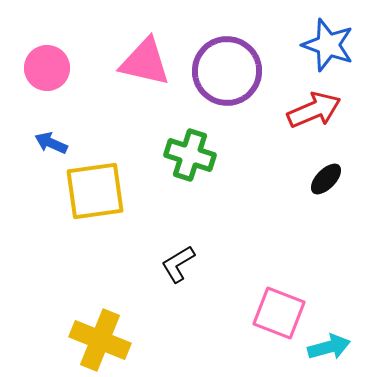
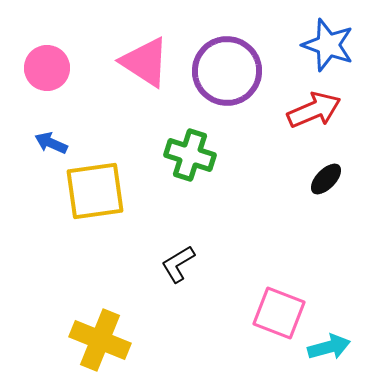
pink triangle: rotated 20 degrees clockwise
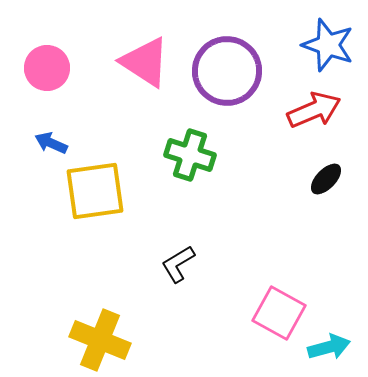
pink square: rotated 8 degrees clockwise
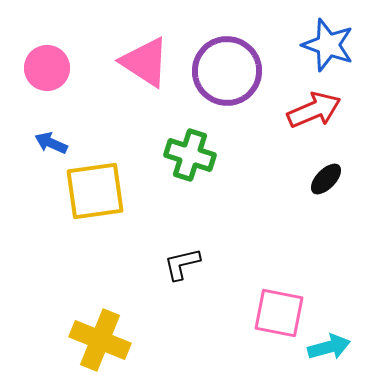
black L-shape: moved 4 px right; rotated 18 degrees clockwise
pink square: rotated 18 degrees counterclockwise
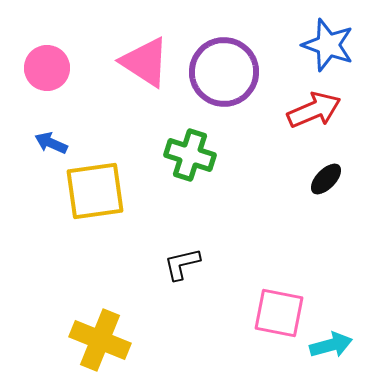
purple circle: moved 3 px left, 1 px down
cyan arrow: moved 2 px right, 2 px up
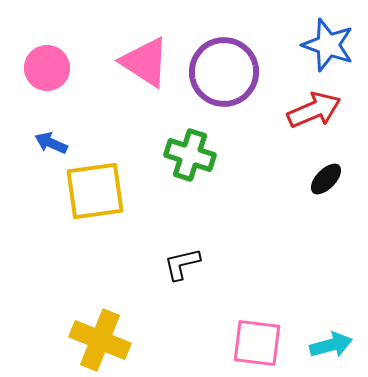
pink square: moved 22 px left, 30 px down; rotated 4 degrees counterclockwise
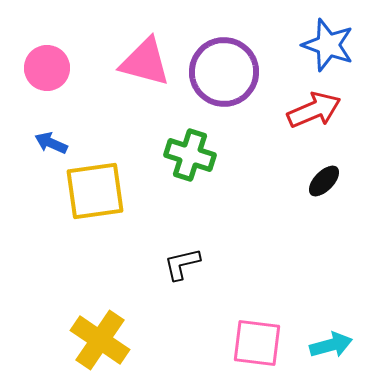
pink triangle: rotated 18 degrees counterclockwise
black ellipse: moved 2 px left, 2 px down
yellow cross: rotated 12 degrees clockwise
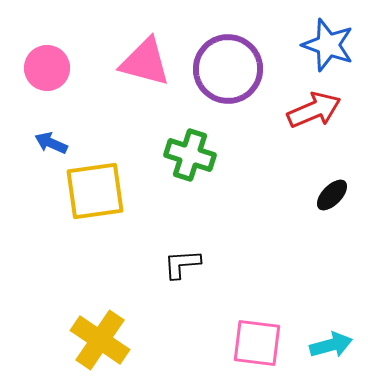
purple circle: moved 4 px right, 3 px up
black ellipse: moved 8 px right, 14 px down
black L-shape: rotated 9 degrees clockwise
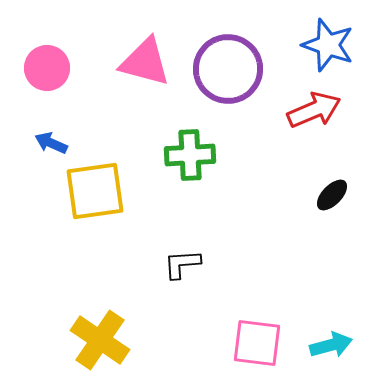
green cross: rotated 21 degrees counterclockwise
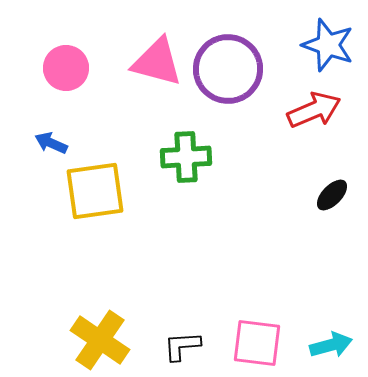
pink triangle: moved 12 px right
pink circle: moved 19 px right
green cross: moved 4 px left, 2 px down
black L-shape: moved 82 px down
